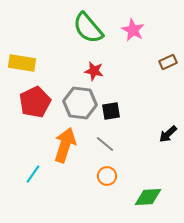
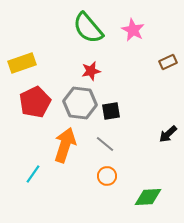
yellow rectangle: rotated 28 degrees counterclockwise
red star: moved 3 px left; rotated 24 degrees counterclockwise
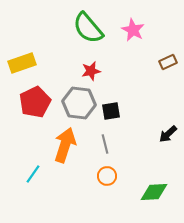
gray hexagon: moved 1 px left
gray line: rotated 36 degrees clockwise
green diamond: moved 6 px right, 5 px up
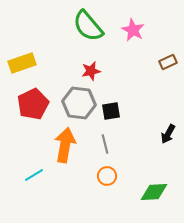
green semicircle: moved 2 px up
red pentagon: moved 2 px left, 2 px down
black arrow: rotated 18 degrees counterclockwise
orange arrow: rotated 8 degrees counterclockwise
cyan line: moved 1 px right, 1 px down; rotated 24 degrees clockwise
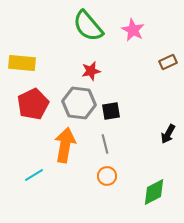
yellow rectangle: rotated 24 degrees clockwise
green diamond: rotated 24 degrees counterclockwise
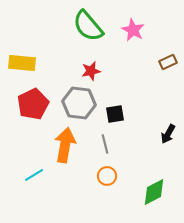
black square: moved 4 px right, 3 px down
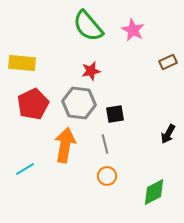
cyan line: moved 9 px left, 6 px up
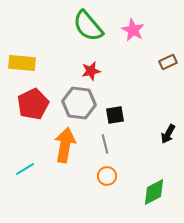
black square: moved 1 px down
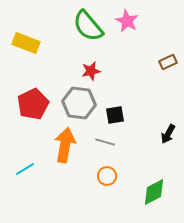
pink star: moved 6 px left, 9 px up
yellow rectangle: moved 4 px right, 20 px up; rotated 16 degrees clockwise
gray line: moved 2 px up; rotated 60 degrees counterclockwise
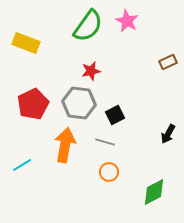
green semicircle: rotated 104 degrees counterclockwise
black square: rotated 18 degrees counterclockwise
cyan line: moved 3 px left, 4 px up
orange circle: moved 2 px right, 4 px up
